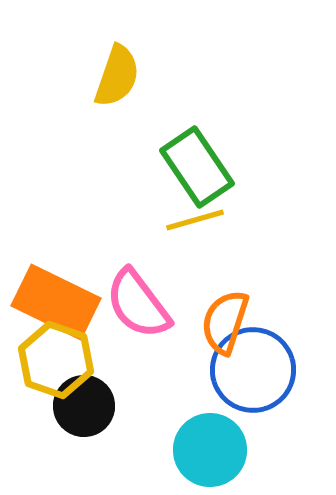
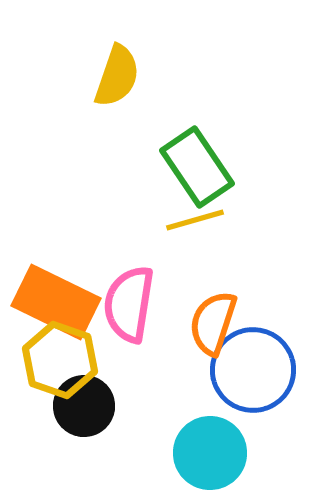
pink semicircle: moved 9 px left; rotated 46 degrees clockwise
orange semicircle: moved 12 px left, 1 px down
yellow hexagon: moved 4 px right
cyan circle: moved 3 px down
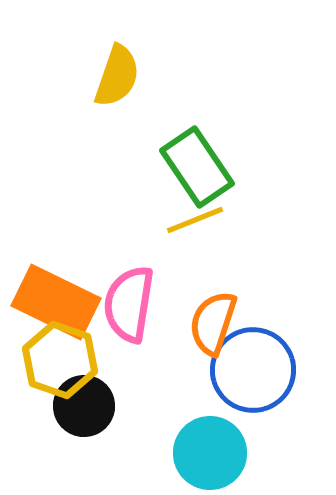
yellow line: rotated 6 degrees counterclockwise
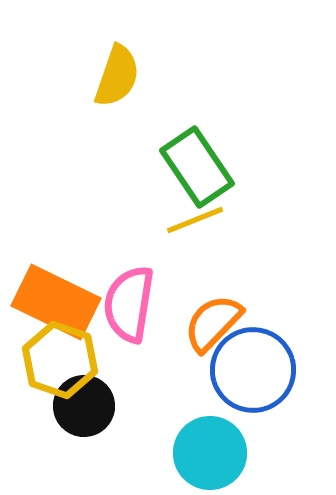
orange semicircle: rotated 26 degrees clockwise
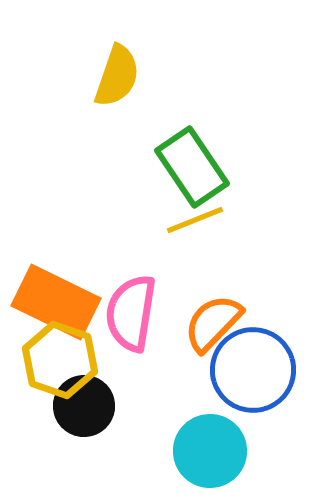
green rectangle: moved 5 px left
pink semicircle: moved 2 px right, 9 px down
cyan circle: moved 2 px up
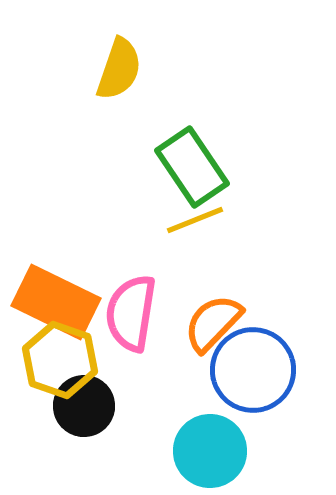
yellow semicircle: moved 2 px right, 7 px up
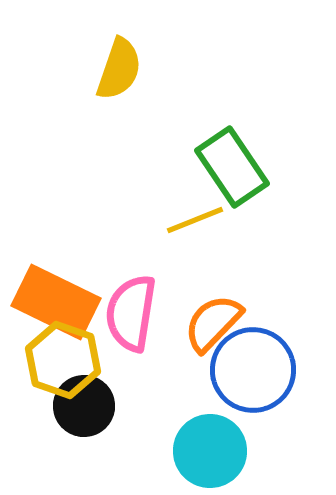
green rectangle: moved 40 px right
yellow hexagon: moved 3 px right
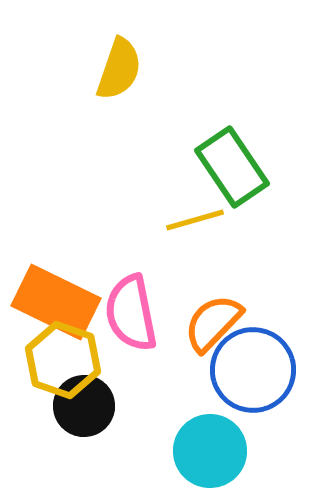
yellow line: rotated 6 degrees clockwise
pink semicircle: rotated 20 degrees counterclockwise
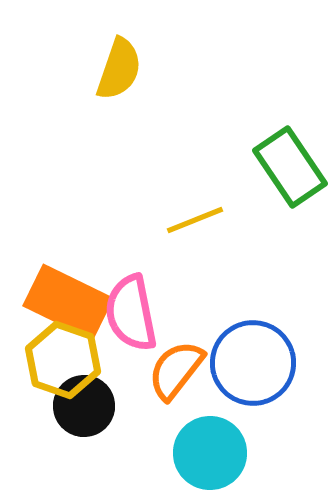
green rectangle: moved 58 px right
yellow line: rotated 6 degrees counterclockwise
orange rectangle: moved 12 px right
orange semicircle: moved 37 px left, 47 px down; rotated 6 degrees counterclockwise
blue circle: moved 7 px up
cyan circle: moved 2 px down
